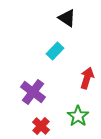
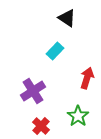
purple cross: moved 1 px up; rotated 20 degrees clockwise
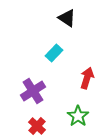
cyan rectangle: moved 1 px left, 2 px down
red cross: moved 4 px left
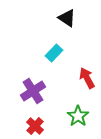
red arrow: rotated 45 degrees counterclockwise
red cross: moved 2 px left
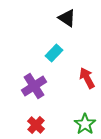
purple cross: moved 1 px right, 5 px up
green star: moved 7 px right, 8 px down
red cross: moved 1 px right, 1 px up
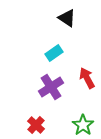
cyan rectangle: rotated 12 degrees clockwise
purple cross: moved 17 px right, 1 px down
green star: moved 2 px left, 1 px down
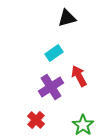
black triangle: rotated 48 degrees counterclockwise
red arrow: moved 8 px left, 2 px up
red cross: moved 5 px up
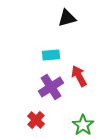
cyan rectangle: moved 3 px left, 2 px down; rotated 30 degrees clockwise
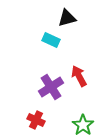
cyan rectangle: moved 15 px up; rotated 30 degrees clockwise
red cross: rotated 18 degrees counterclockwise
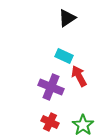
black triangle: rotated 18 degrees counterclockwise
cyan rectangle: moved 13 px right, 16 px down
purple cross: rotated 35 degrees counterclockwise
red cross: moved 14 px right, 2 px down
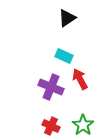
red arrow: moved 1 px right, 3 px down
red cross: moved 1 px right, 4 px down
